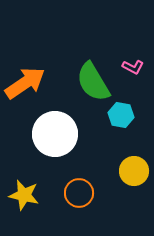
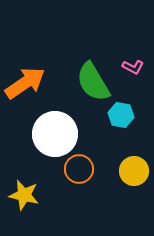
orange circle: moved 24 px up
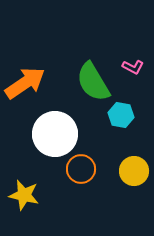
orange circle: moved 2 px right
